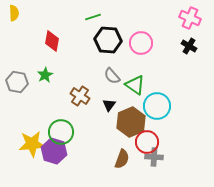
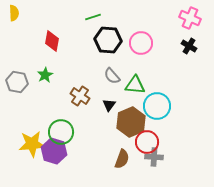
green triangle: rotated 30 degrees counterclockwise
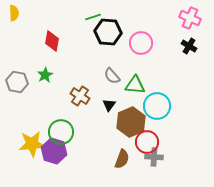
black hexagon: moved 8 px up
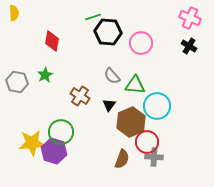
yellow star: moved 1 px up
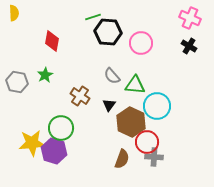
brown hexagon: rotated 12 degrees counterclockwise
green circle: moved 4 px up
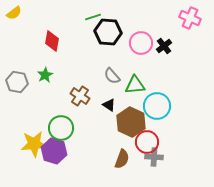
yellow semicircle: rotated 56 degrees clockwise
black cross: moved 25 px left; rotated 21 degrees clockwise
green triangle: rotated 10 degrees counterclockwise
black triangle: rotated 32 degrees counterclockwise
yellow star: moved 2 px right, 1 px down
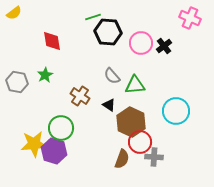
red diamond: rotated 20 degrees counterclockwise
cyan circle: moved 19 px right, 5 px down
red circle: moved 7 px left
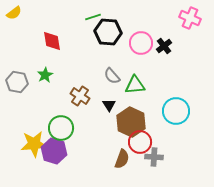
black triangle: rotated 24 degrees clockwise
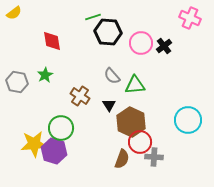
cyan circle: moved 12 px right, 9 px down
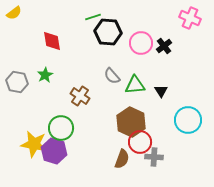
black triangle: moved 52 px right, 14 px up
yellow star: rotated 16 degrees clockwise
